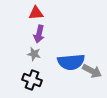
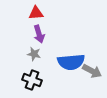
purple arrow: rotated 30 degrees counterclockwise
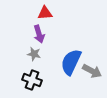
red triangle: moved 9 px right
blue semicircle: rotated 120 degrees clockwise
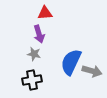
gray arrow: rotated 12 degrees counterclockwise
black cross: rotated 30 degrees counterclockwise
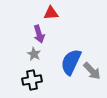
red triangle: moved 6 px right
gray star: rotated 16 degrees clockwise
gray arrow: rotated 30 degrees clockwise
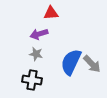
purple arrow: rotated 90 degrees clockwise
gray star: moved 2 px right; rotated 16 degrees counterclockwise
gray arrow: moved 7 px up
black cross: rotated 18 degrees clockwise
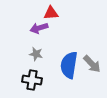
purple arrow: moved 6 px up
blue semicircle: moved 2 px left, 3 px down; rotated 16 degrees counterclockwise
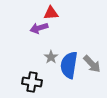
gray star: moved 15 px right, 3 px down; rotated 24 degrees clockwise
black cross: moved 2 px down
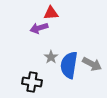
gray arrow: rotated 18 degrees counterclockwise
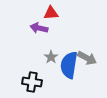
purple arrow: rotated 30 degrees clockwise
gray arrow: moved 5 px left, 6 px up
